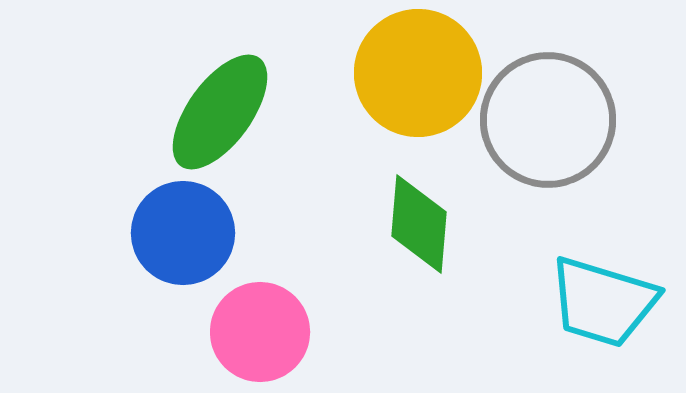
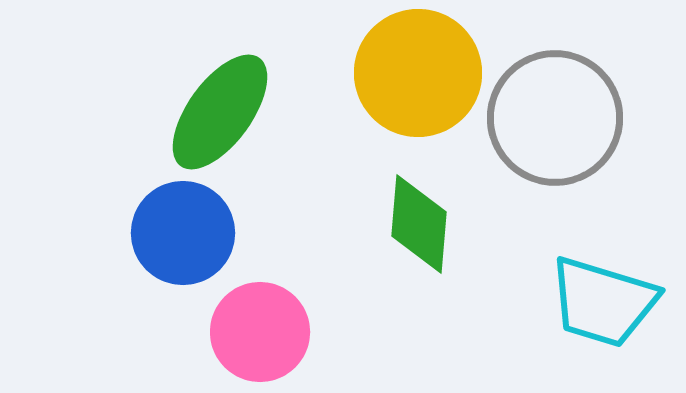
gray circle: moved 7 px right, 2 px up
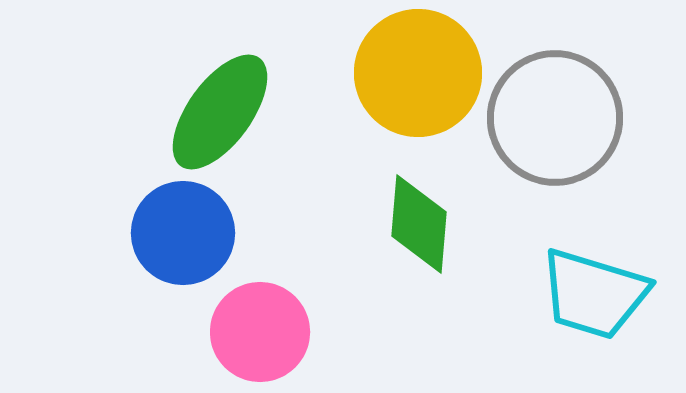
cyan trapezoid: moved 9 px left, 8 px up
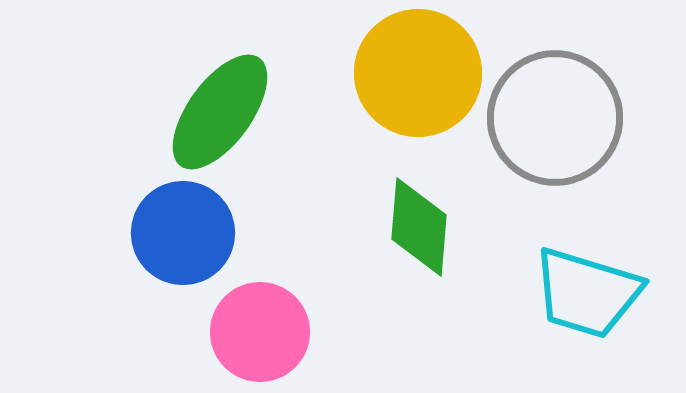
green diamond: moved 3 px down
cyan trapezoid: moved 7 px left, 1 px up
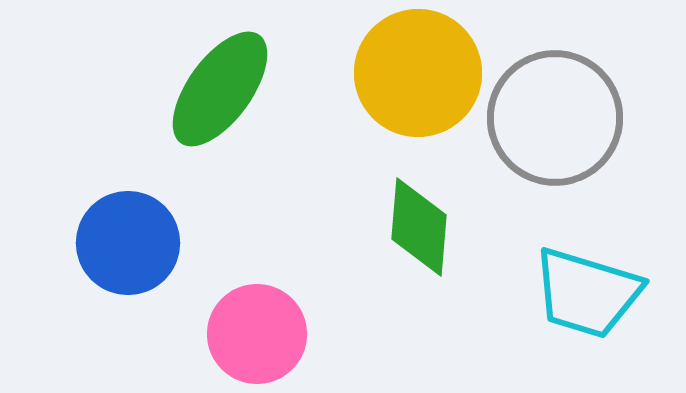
green ellipse: moved 23 px up
blue circle: moved 55 px left, 10 px down
pink circle: moved 3 px left, 2 px down
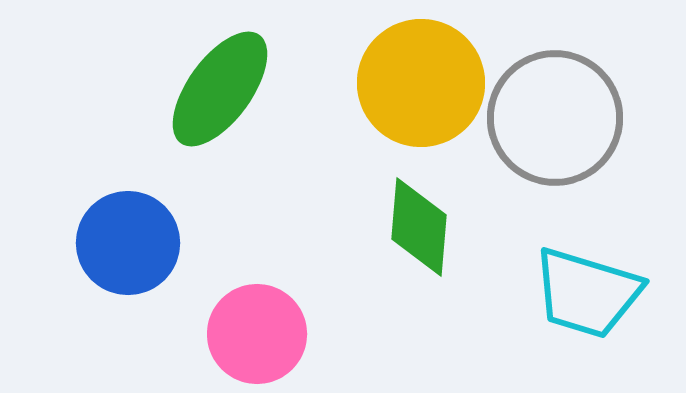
yellow circle: moved 3 px right, 10 px down
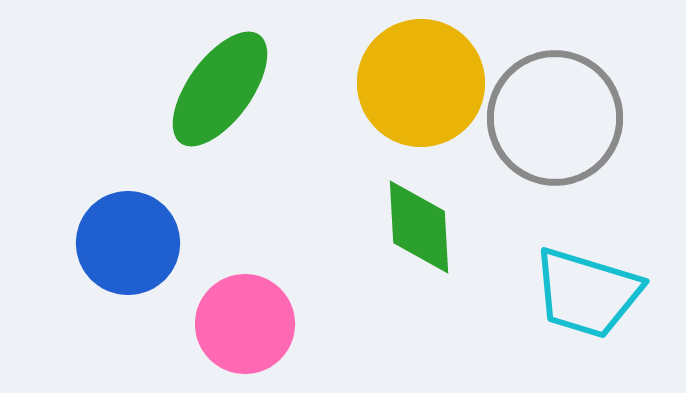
green diamond: rotated 8 degrees counterclockwise
pink circle: moved 12 px left, 10 px up
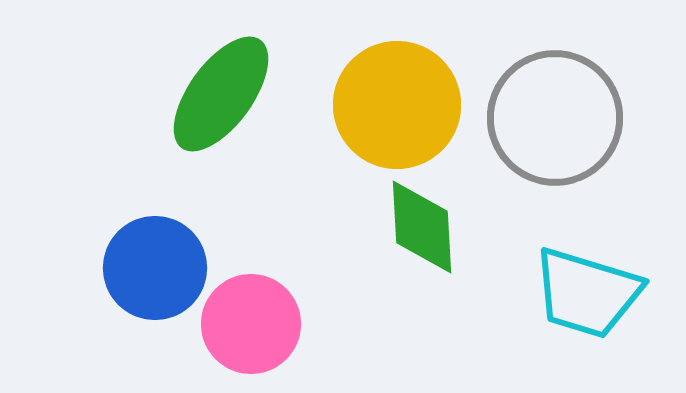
yellow circle: moved 24 px left, 22 px down
green ellipse: moved 1 px right, 5 px down
green diamond: moved 3 px right
blue circle: moved 27 px right, 25 px down
pink circle: moved 6 px right
